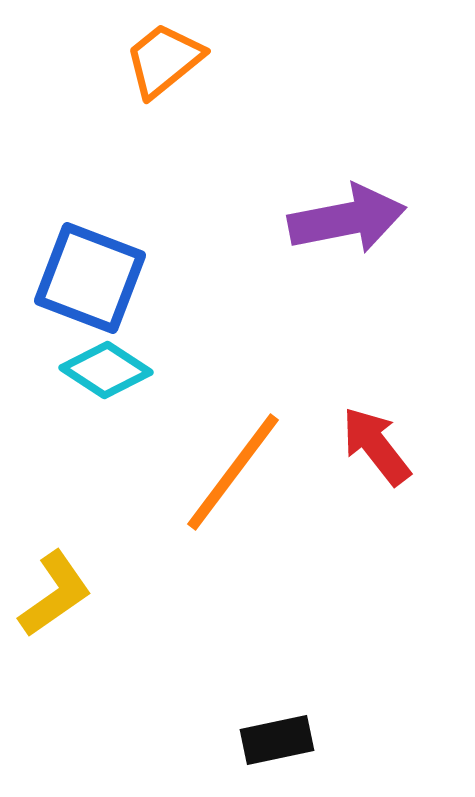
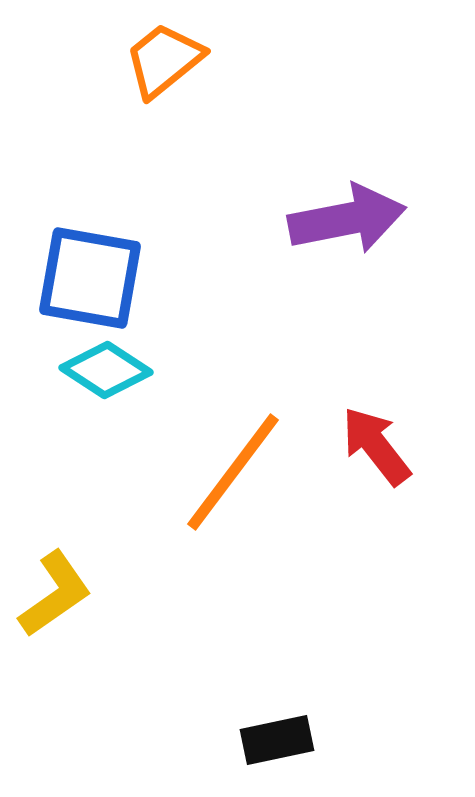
blue square: rotated 11 degrees counterclockwise
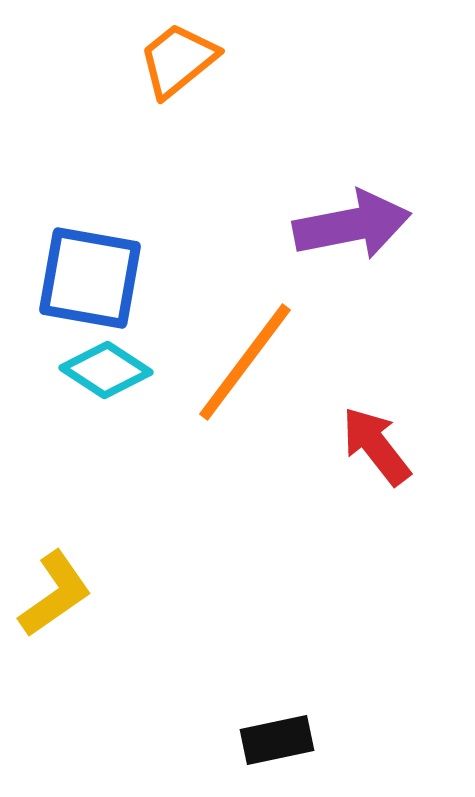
orange trapezoid: moved 14 px right
purple arrow: moved 5 px right, 6 px down
orange line: moved 12 px right, 110 px up
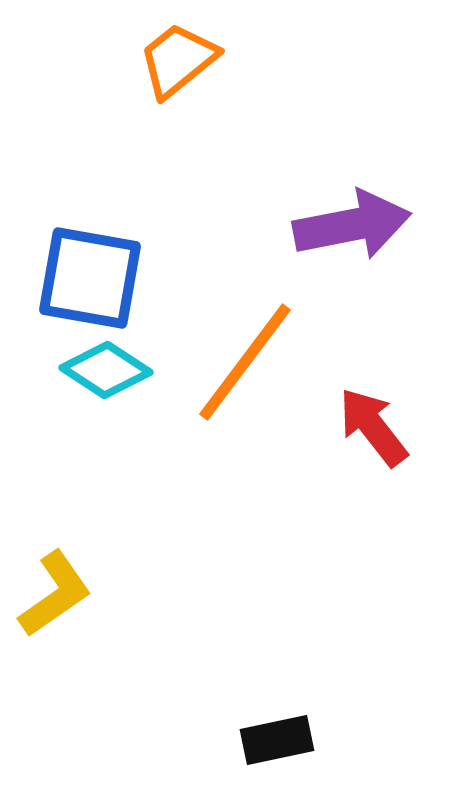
red arrow: moved 3 px left, 19 px up
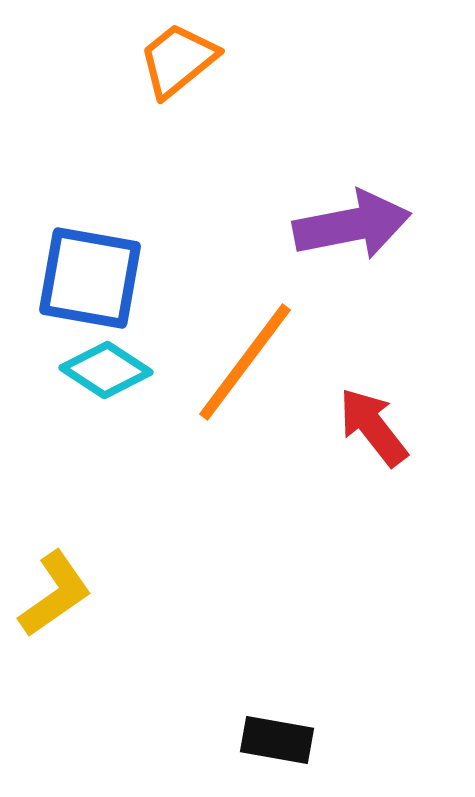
black rectangle: rotated 22 degrees clockwise
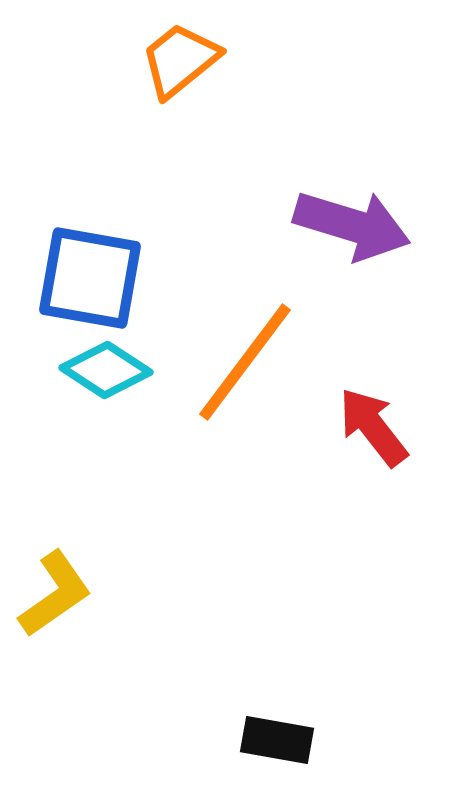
orange trapezoid: moved 2 px right
purple arrow: rotated 28 degrees clockwise
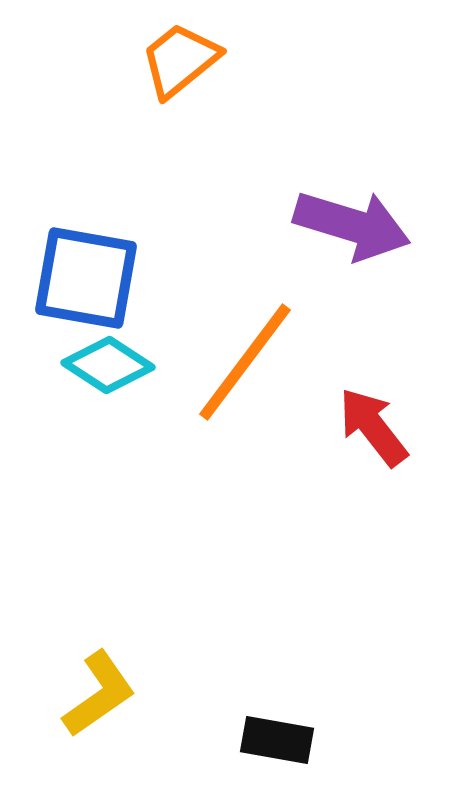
blue square: moved 4 px left
cyan diamond: moved 2 px right, 5 px up
yellow L-shape: moved 44 px right, 100 px down
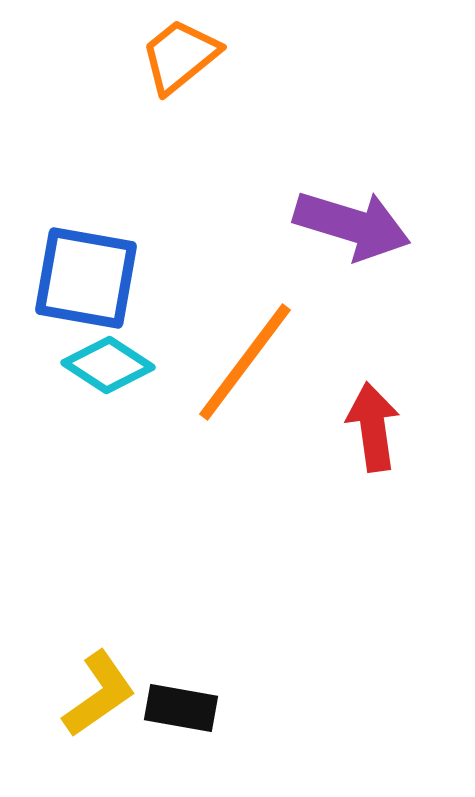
orange trapezoid: moved 4 px up
red arrow: rotated 30 degrees clockwise
black rectangle: moved 96 px left, 32 px up
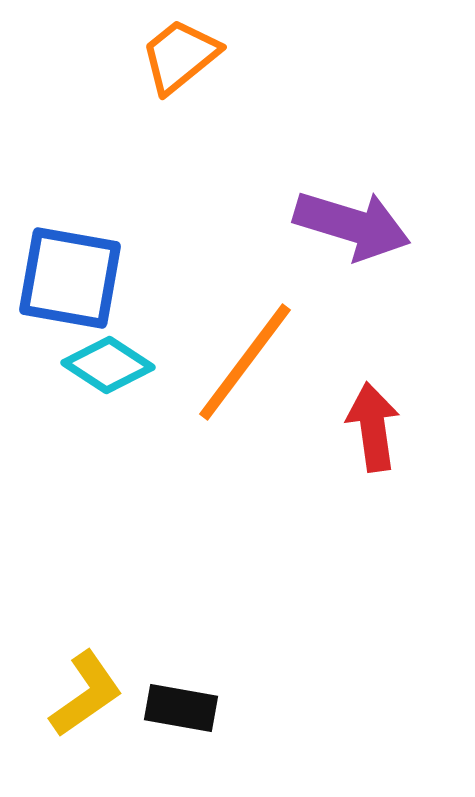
blue square: moved 16 px left
yellow L-shape: moved 13 px left
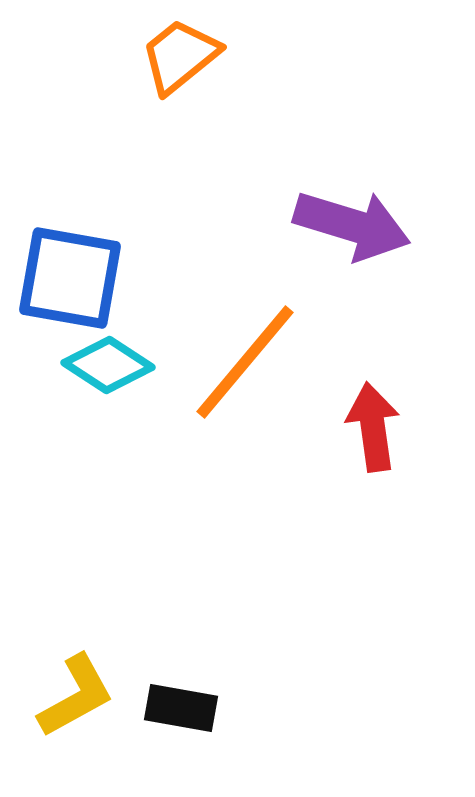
orange line: rotated 3 degrees clockwise
yellow L-shape: moved 10 px left, 2 px down; rotated 6 degrees clockwise
